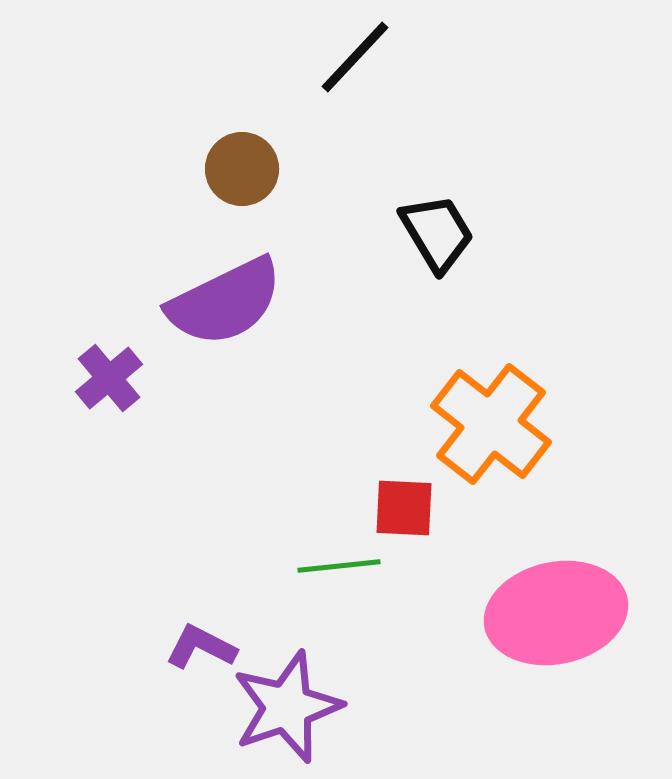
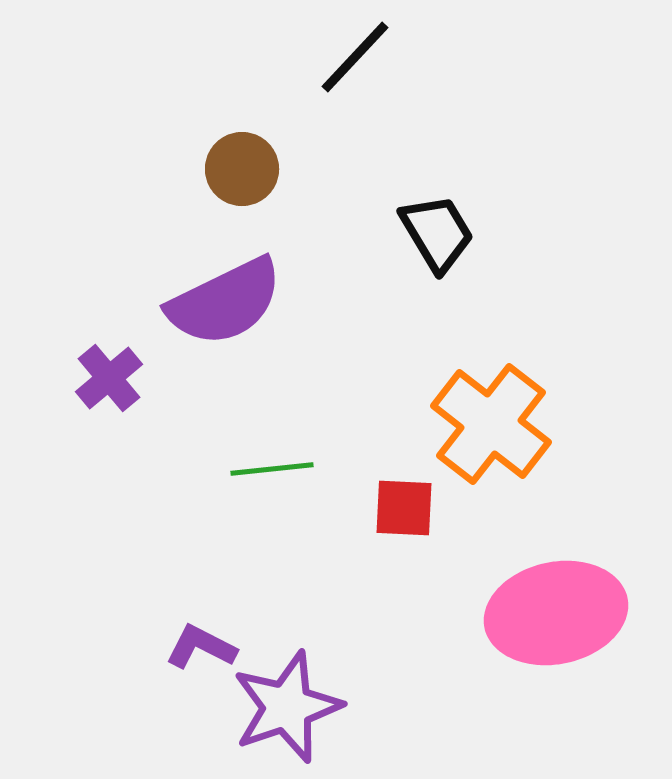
green line: moved 67 px left, 97 px up
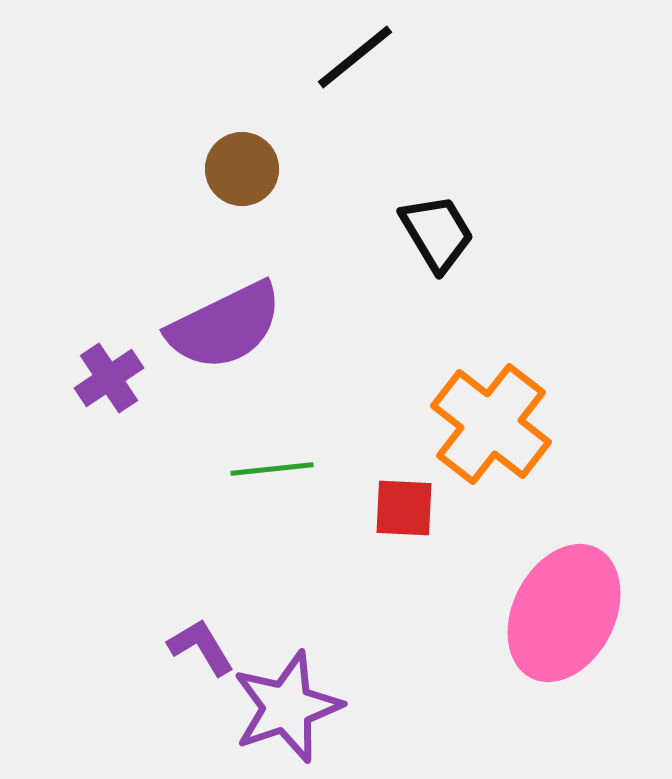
black line: rotated 8 degrees clockwise
purple semicircle: moved 24 px down
purple cross: rotated 6 degrees clockwise
pink ellipse: moved 8 px right; rotated 51 degrees counterclockwise
purple L-shape: rotated 32 degrees clockwise
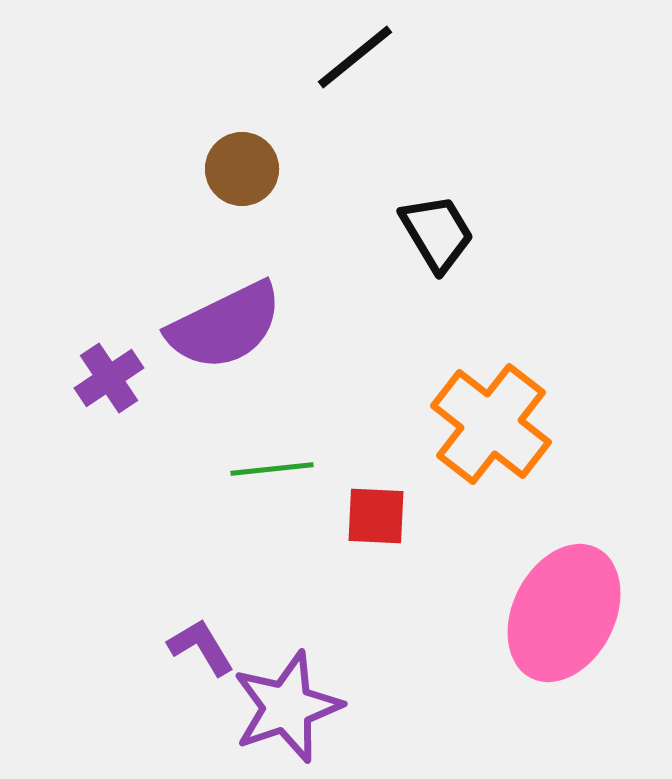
red square: moved 28 px left, 8 px down
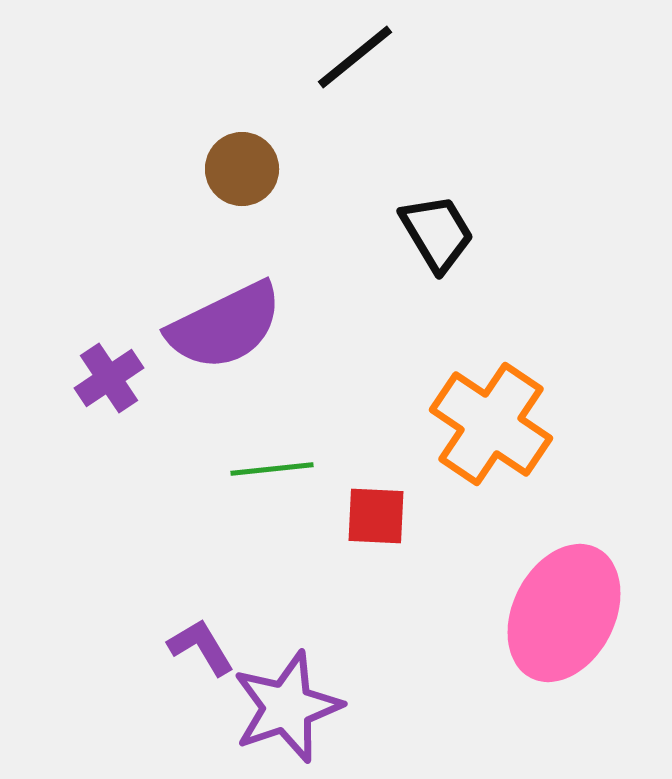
orange cross: rotated 4 degrees counterclockwise
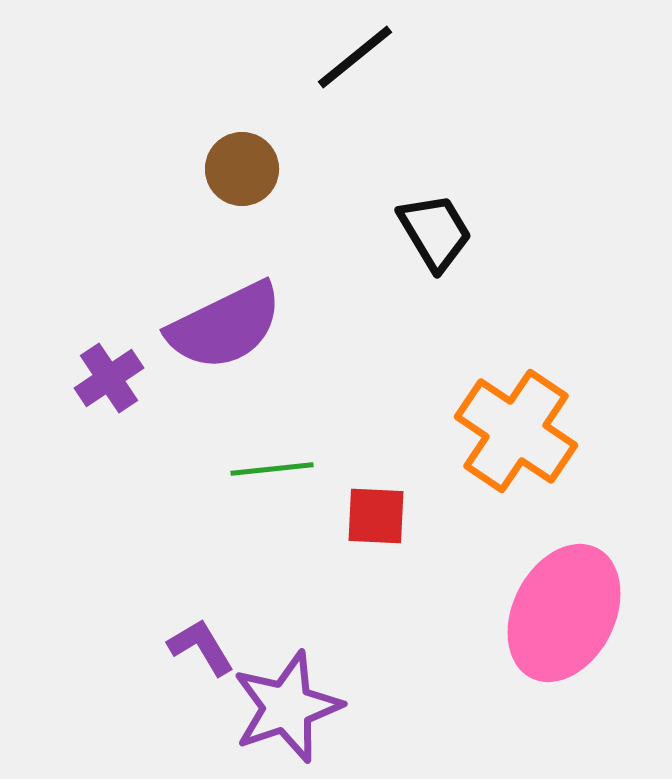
black trapezoid: moved 2 px left, 1 px up
orange cross: moved 25 px right, 7 px down
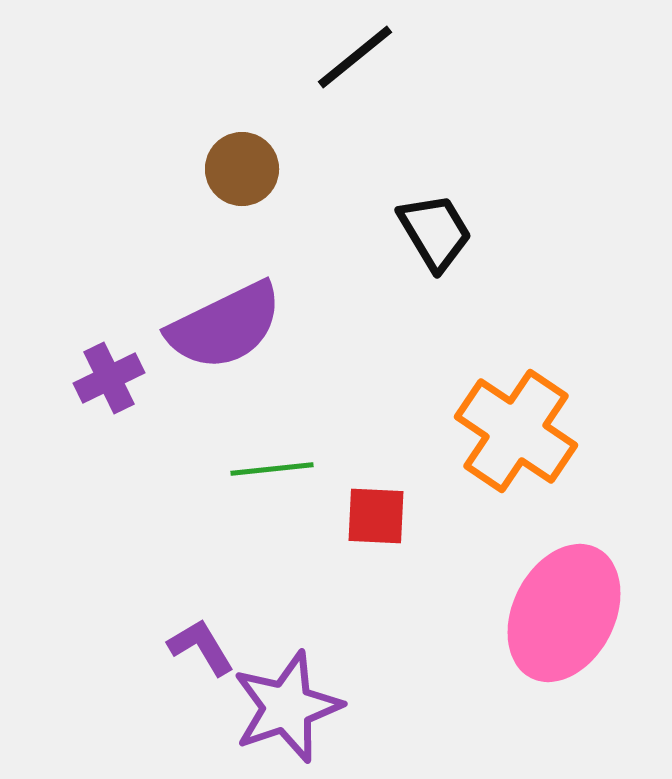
purple cross: rotated 8 degrees clockwise
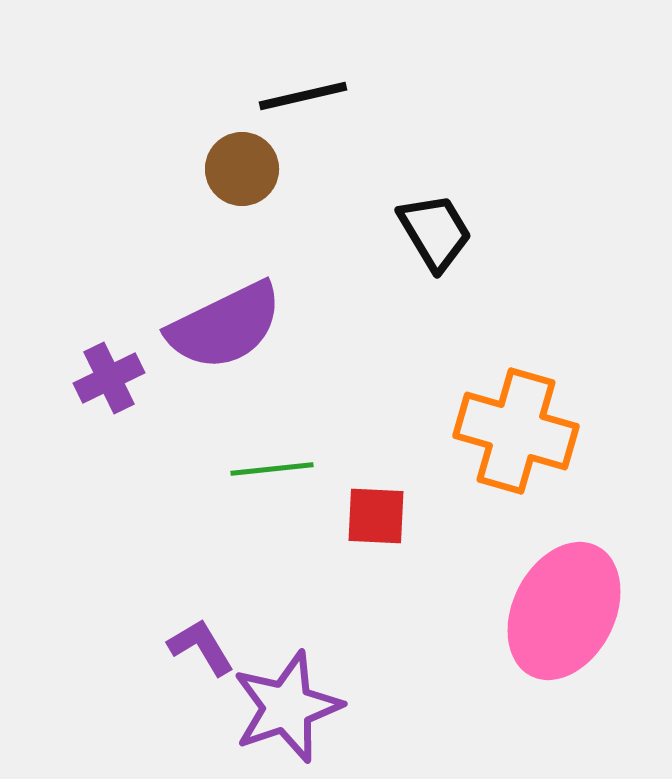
black line: moved 52 px left, 39 px down; rotated 26 degrees clockwise
orange cross: rotated 18 degrees counterclockwise
pink ellipse: moved 2 px up
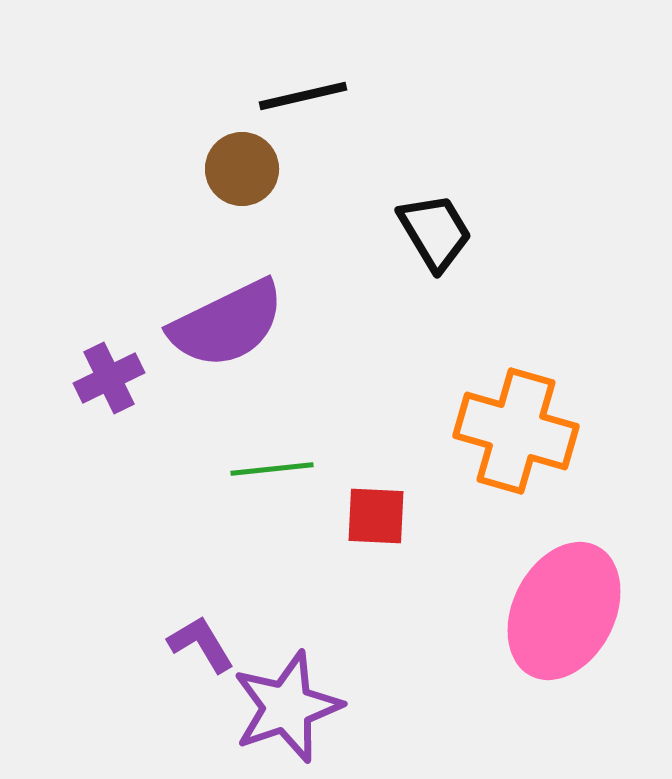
purple semicircle: moved 2 px right, 2 px up
purple L-shape: moved 3 px up
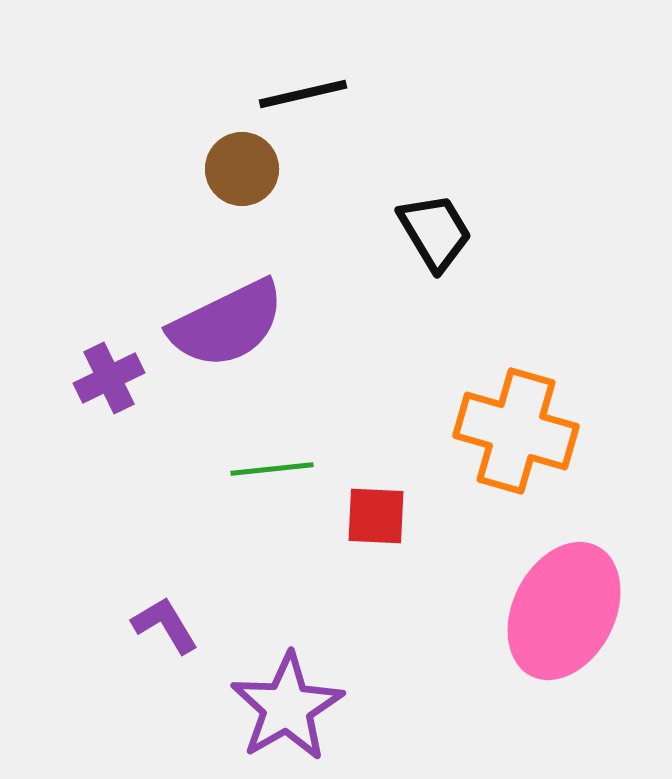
black line: moved 2 px up
purple L-shape: moved 36 px left, 19 px up
purple star: rotated 11 degrees counterclockwise
